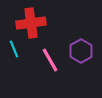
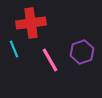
purple hexagon: moved 1 px right, 1 px down; rotated 10 degrees clockwise
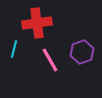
red cross: moved 6 px right
cyan line: rotated 36 degrees clockwise
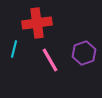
purple hexagon: moved 2 px right, 1 px down
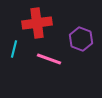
purple hexagon: moved 3 px left, 14 px up; rotated 20 degrees counterclockwise
pink line: moved 1 px left, 1 px up; rotated 40 degrees counterclockwise
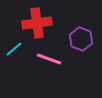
cyan line: rotated 36 degrees clockwise
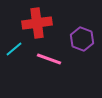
purple hexagon: moved 1 px right
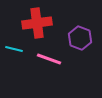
purple hexagon: moved 2 px left, 1 px up
cyan line: rotated 54 degrees clockwise
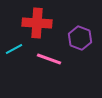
red cross: rotated 12 degrees clockwise
cyan line: rotated 42 degrees counterclockwise
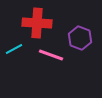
pink line: moved 2 px right, 4 px up
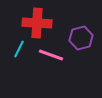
purple hexagon: moved 1 px right; rotated 25 degrees clockwise
cyan line: moved 5 px right; rotated 36 degrees counterclockwise
